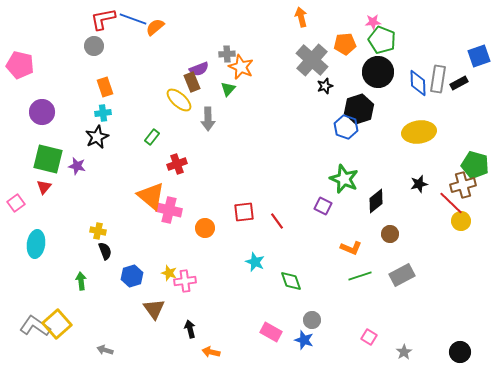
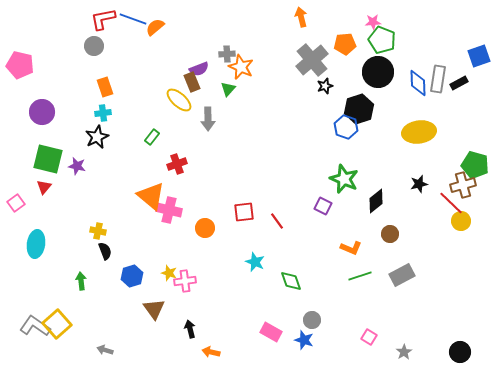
gray cross at (312, 60): rotated 8 degrees clockwise
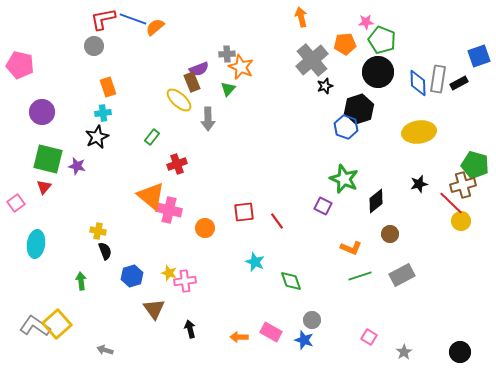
pink star at (373, 22): moved 7 px left
orange rectangle at (105, 87): moved 3 px right
orange arrow at (211, 352): moved 28 px right, 15 px up; rotated 12 degrees counterclockwise
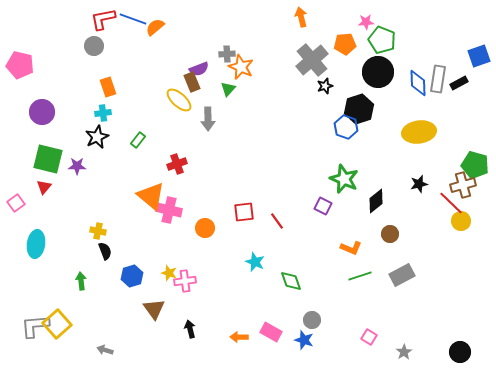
green rectangle at (152, 137): moved 14 px left, 3 px down
purple star at (77, 166): rotated 12 degrees counterclockwise
gray L-shape at (35, 326): rotated 40 degrees counterclockwise
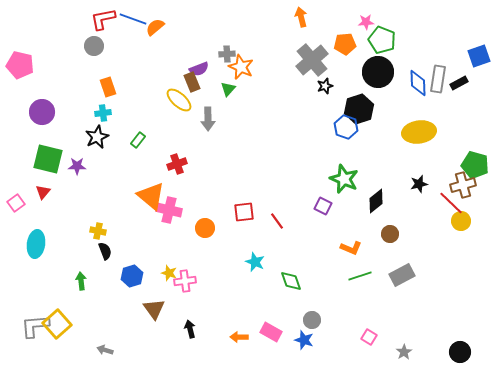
red triangle at (44, 187): moved 1 px left, 5 px down
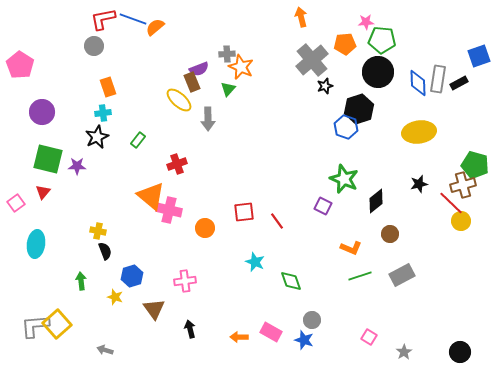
green pentagon at (382, 40): rotated 16 degrees counterclockwise
pink pentagon at (20, 65): rotated 20 degrees clockwise
yellow star at (169, 273): moved 54 px left, 24 px down
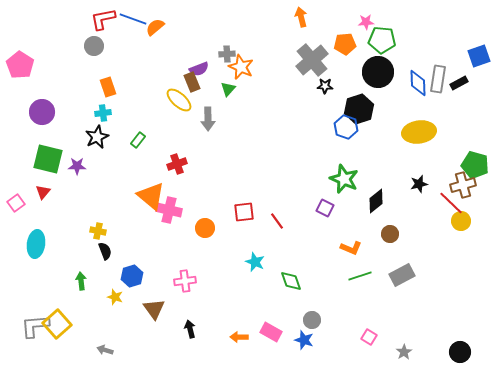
black star at (325, 86): rotated 21 degrees clockwise
purple square at (323, 206): moved 2 px right, 2 px down
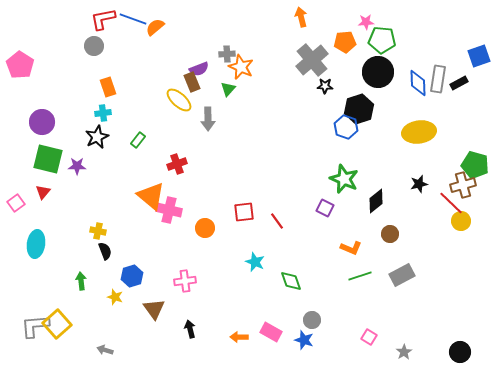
orange pentagon at (345, 44): moved 2 px up
purple circle at (42, 112): moved 10 px down
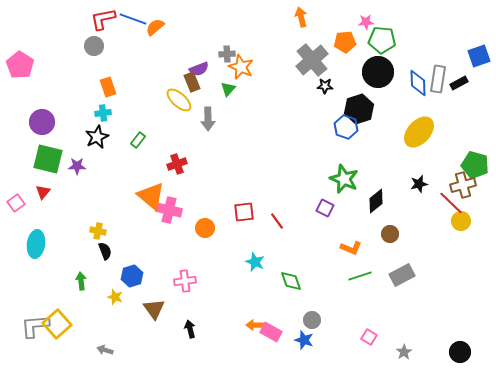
yellow ellipse at (419, 132): rotated 40 degrees counterclockwise
orange arrow at (239, 337): moved 16 px right, 12 px up
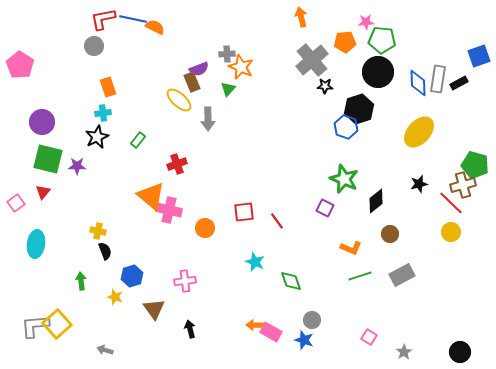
blue line at (133, 19): rotated 8 degrees counterclockwise
orange semicircle at (155, 27): rotated 66 degrees clockwise
yellow circle at (461, 221): moved 10 px left, 11 px down
